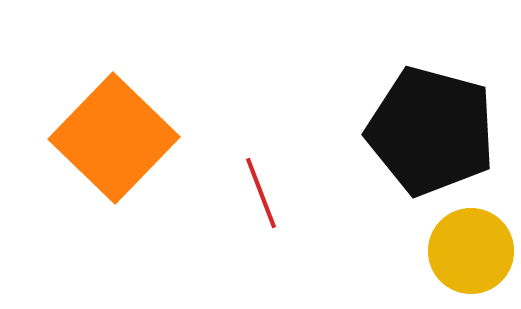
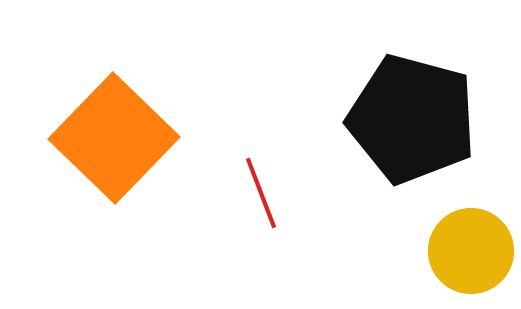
black pentagon: moved 19 px left, 12 px up
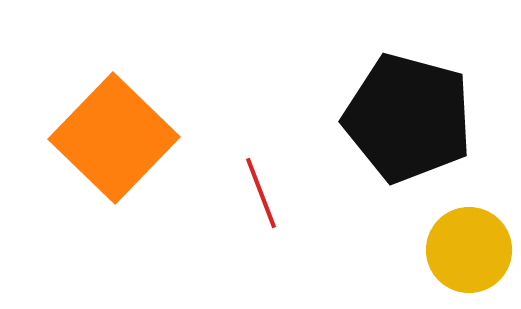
black pentagon: moved 4 px left, 1 px up
yellow circle: moved 2 px left, 1 px up
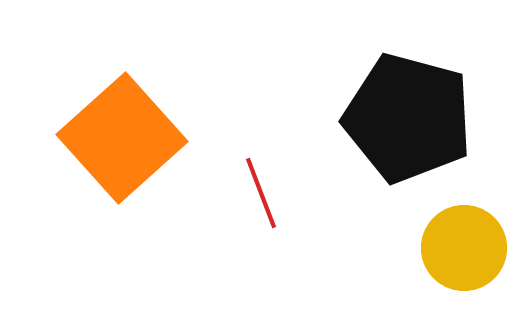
orange square: moved 8 px right; rotated 4 degrees clockwise
yellow circle: moved 5 px left, 2 px up
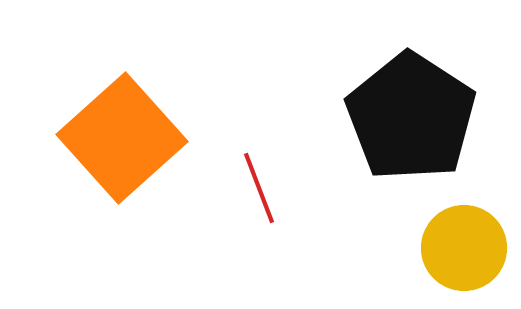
black pentagon: moved 3 px right, 1 px up; rotated 18 degrees clockwise
red line: moved 2 px left, 5 px up
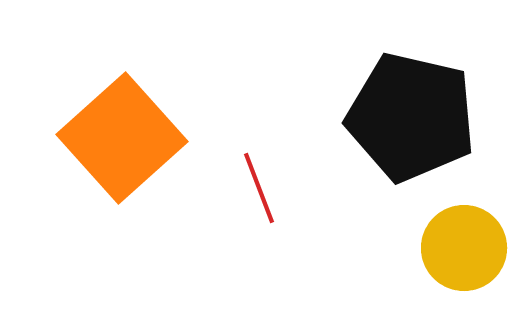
black pentagon: rotated 20 degrees counterclockwise
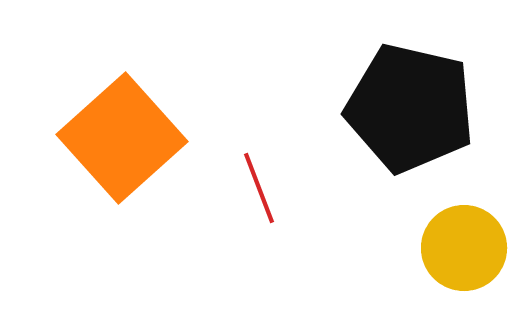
black pentagon: moved 1 px left, 9 px up
